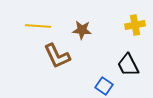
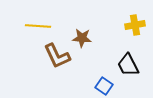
brown star: moved 8 px down
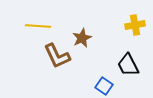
brown star: rotated 30 degrees counterclockwise
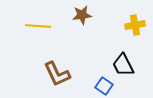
brown star: moved 23 px up; rotated 18 degrees clockwise
brown L-shape: moved 18 px down
black trapezoid: moved 5 px left
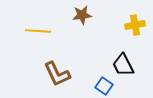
yellow line: moved 5 px down
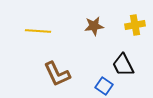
brown star: moved 12 px right, 11 px down
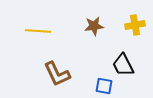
blue square: rotated 24 degrees counterclockwise
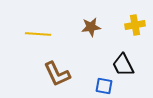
brown star: moved 3 px left, 1 px down
yellow line: moved 3 px down
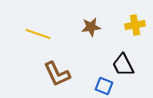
yellow line: rotated 15 degrees clockwise
blue square: rotated 12 degrees clockwise
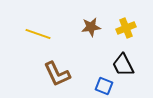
yellow cross: moved 9 px left, 3 px down; rotated 12 degrees counterclockwise
